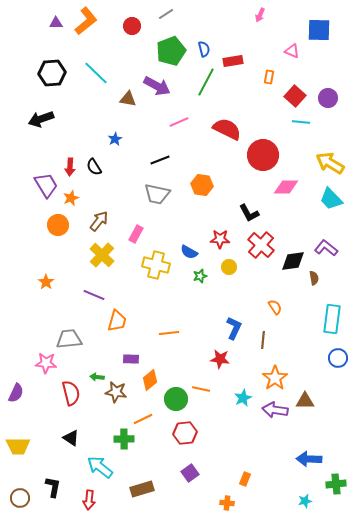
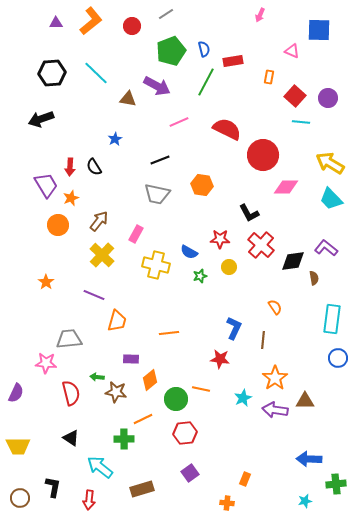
orange L-shape at (86, 21): moved 5 px right
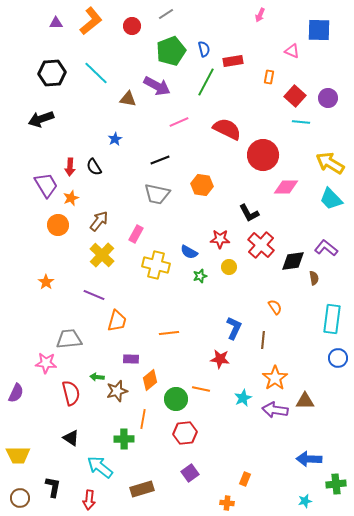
brown star at (116, 392): moved 1 px right, 1 px up; rotated 25 degrees counterclockwise
orange line at (143, 419): rotated 54 degrees counterclockwise
yellow trapezoid at (18, 446): moved 9 px down
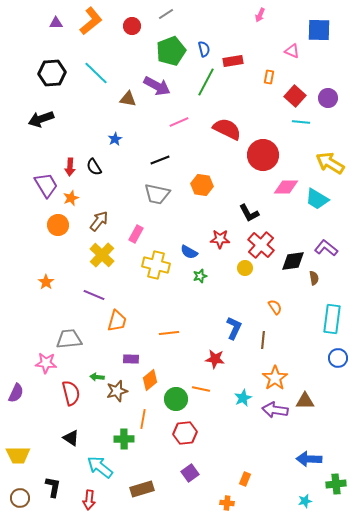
cyan trapezoid at (331, 199): moved 14 px left; rotated 15 degrees counterclockwise
yellow circle at (229, 267): moved 16 px right, 1 px down
red star at (220, 359): moved 5 px left
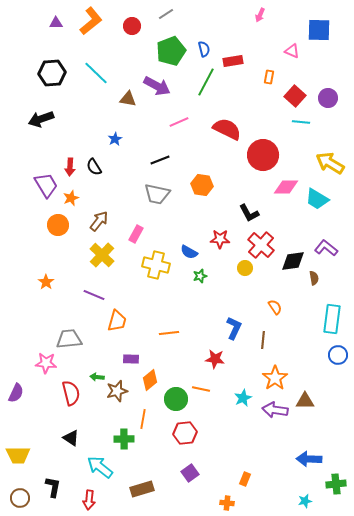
blue circle at (338, 358): moved 3 px up
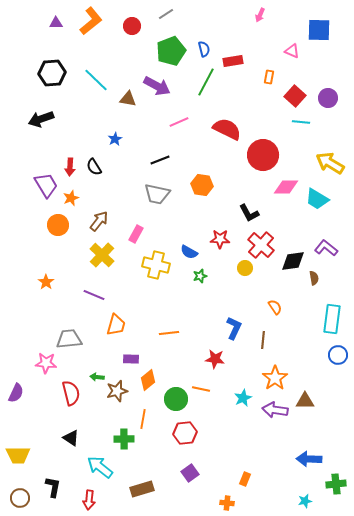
cyan line at (96, 73): moved 7 px down
orange trapezoid at (117, 321): moved 1 px left, 4 px down
orange diamond at (150, 380): moved 2 px left
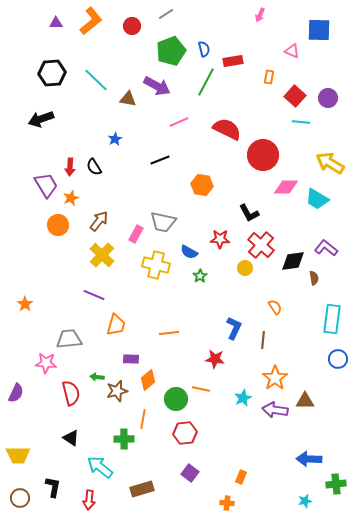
gray trapezoid at (157, 194): moved 6 px right, 28 px down
green star at (200, 276): rotated 16 degrees counterclockwise
orange star at (46, 282): moved 21 px left, 22 px down
blue circle at (338, 355): moved 4 px down
purple square at (190, 473): rotated 18 degrees counterclockwise
orange rectangle at (245, 479): moved 4 px left, 2 px up
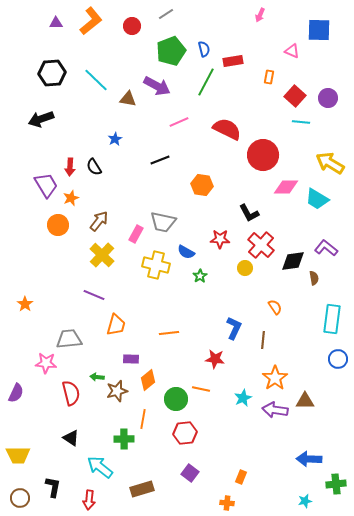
blue semicircle at (189, 252): moved 3 px left
